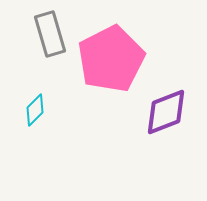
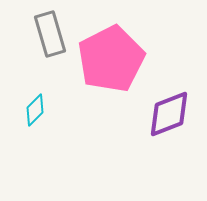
purple diamond: moved 3 px right, 2 px down
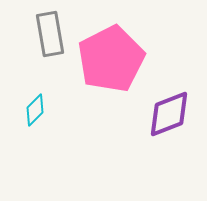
gray rectangle: rotated 6 degrees clockwise
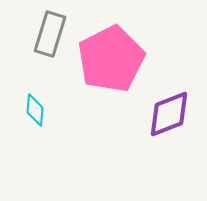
gray rectangle: rotated 27 degrees clockwise
cyan diamond: rotated 40 degrees counterclockwise
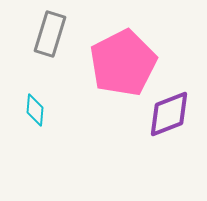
pink pentagon: moved 12 px right, 4 px down
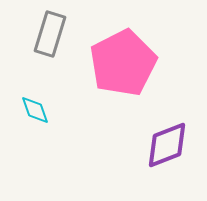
cyan diamond: rotated 24 degrees counterclockwise
purple diamond: moved 2 px left, 31 px down
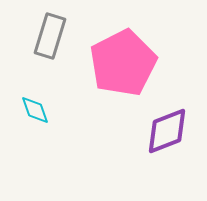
gray rectangle: moved 2 px down
purple diamond: moved 14 px up
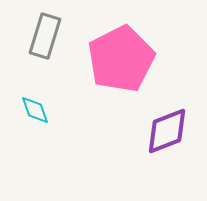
gray rectangle: moved 5 px left
pink pentagon: moved 2 px left, 4 px up
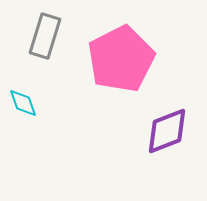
cyan diamond: moved 12 px left, 7 px up
